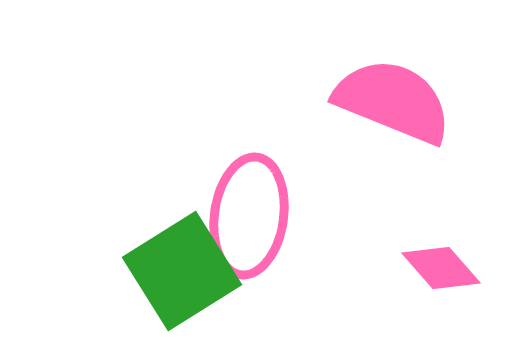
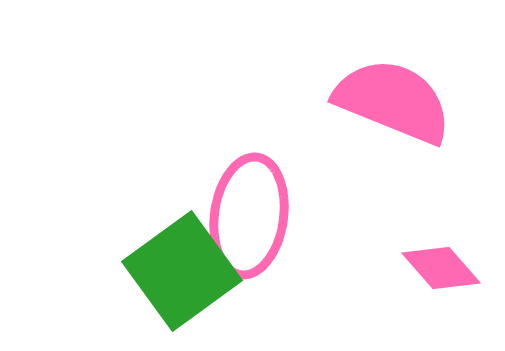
green square: rotated 4 degrees counterclockwise
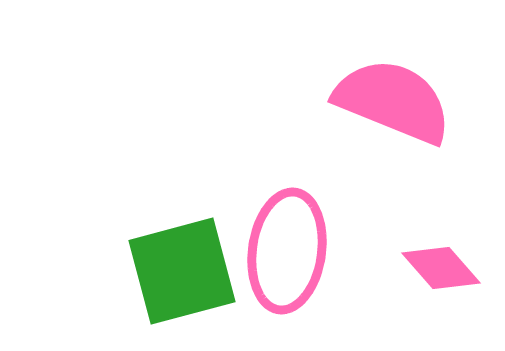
pink ellipse: moved 38 px right, 35 px down
green square: rotated 21 degrees clockwise
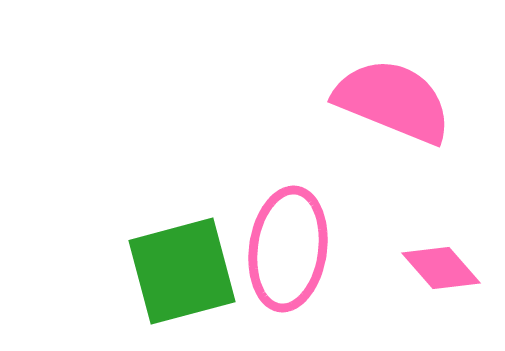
pink ellipse: moved 1 px right, 2 px up
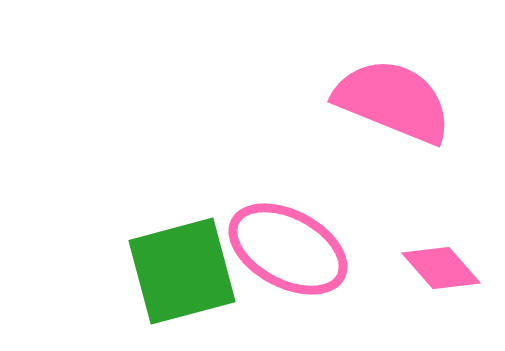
pink ellipse: rotated 70 degrees counterclockwise
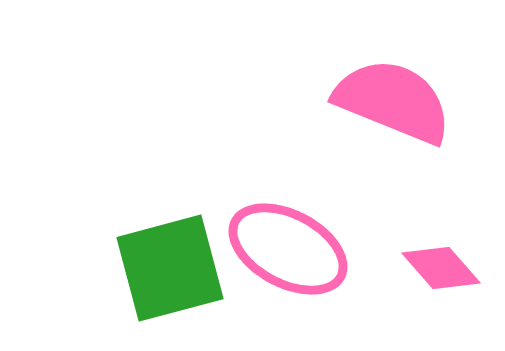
green square: moved 12 px left, 3 px up
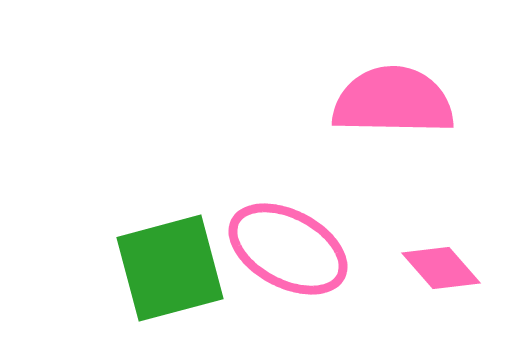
pink semicircle: rotated 21 degrees counterclockwise
